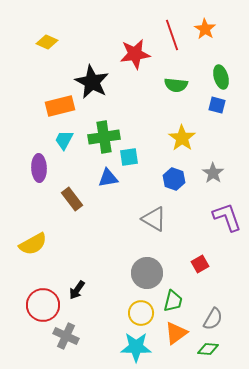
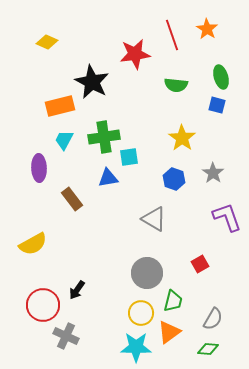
orange star: moved 2 px right
orange triangle: moved 7 px left, 1 px up
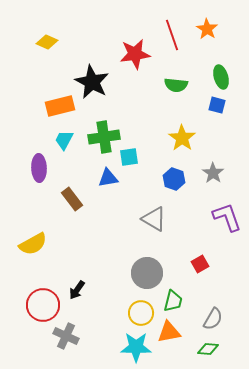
orange triangle: rotated 25 degrees clockwise
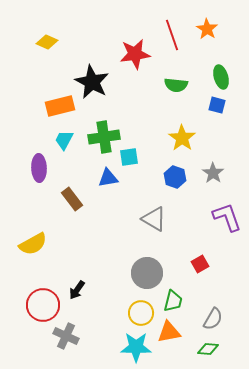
blue hexagon: moved 1 px right, 2 px up
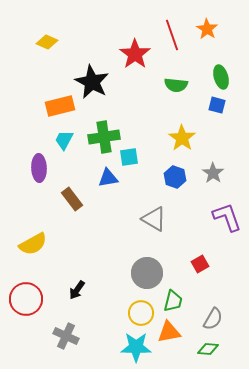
red star: rotated 28 degrees counterclockwise
red circle: moved 17 px left, 6 px up
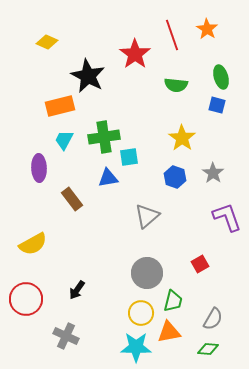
black star: moved 4 px left, 6 px up
gray triangle: moved 7 px left, 3 px up; rotated 48 degrees clockwise
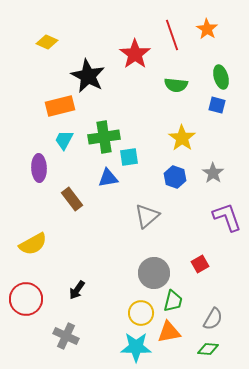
gray circle: moved 7 px right
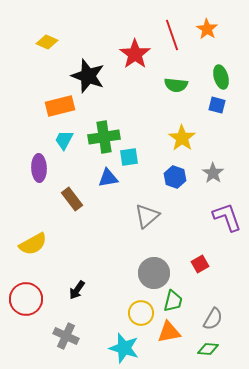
black star: rotated 8 degrees counterclockwise
cyan star: moved 12 px left, 1 px down; rotated 16 degrees clockwise
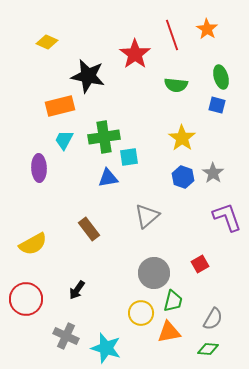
black star: rotated 8 degrees counterclockwise
blue hexagon: moved 8 px right
brown rectangle: moved 17 px right, 30 px down
cyan star: moved 18 px left
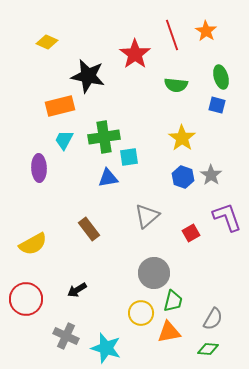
orange star: moved 1 px left, 2 px down
gray star: moved 2 px left, 2 px down
red square: moved 9 px left, 31 px up
black arrow: rotated 24 degrees clockwise
